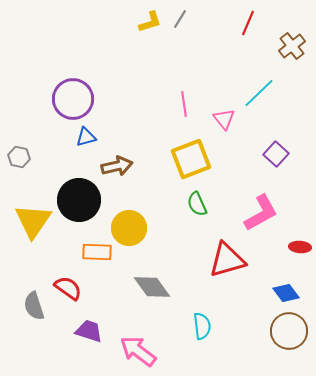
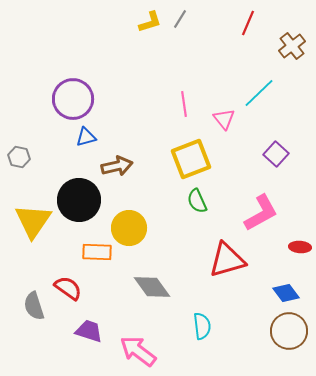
green semicircle: moved 3 px up
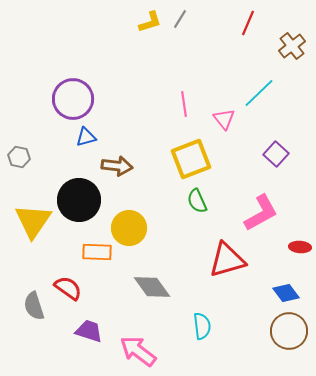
brown arrow: rotated 20 degrees clockwise
